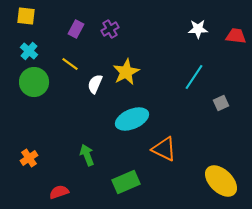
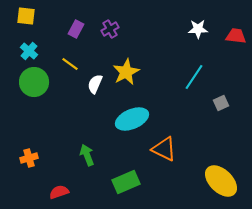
orange cross: rotated 18 degrees clockwise
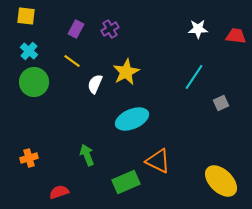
yellow line: moved 2 px right, 3 px up
orange triangle: moved 6 px left, 12 px down
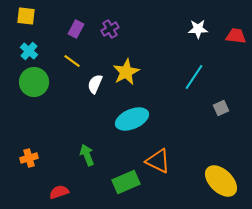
gray square: moved 5 px down
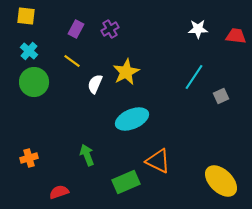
gray square: moved 12 px up
